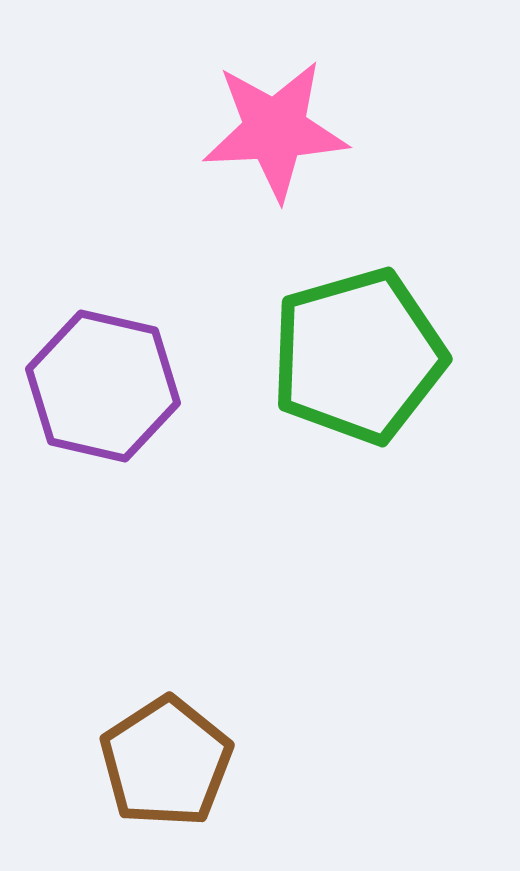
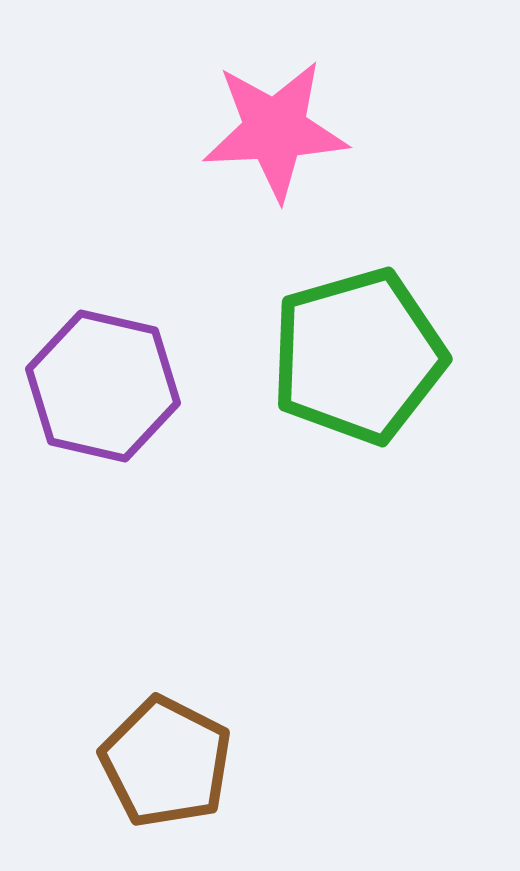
brown pentagon: rotated 12 degrees counterclockwise
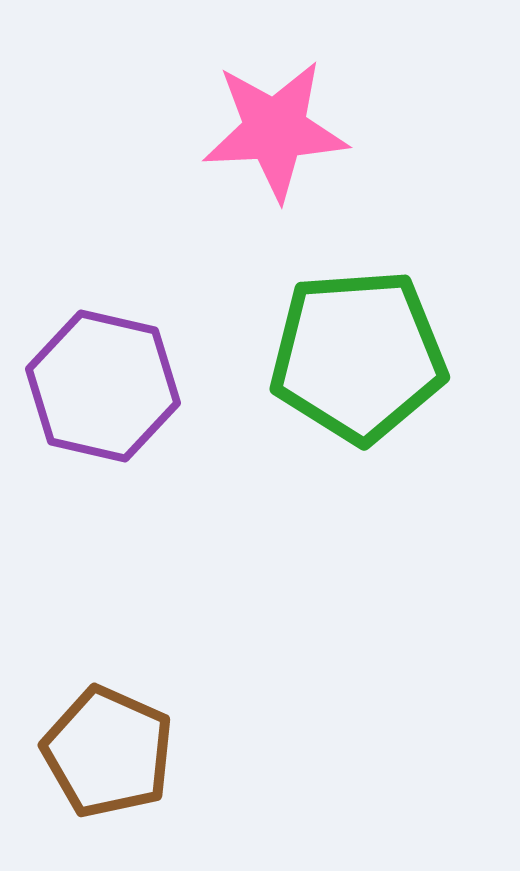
green pentagon: rotated 12 degrees clockwise
brown pentagon: moved 58 px left, 10 px up; rotated 3 degrees counterclockwise
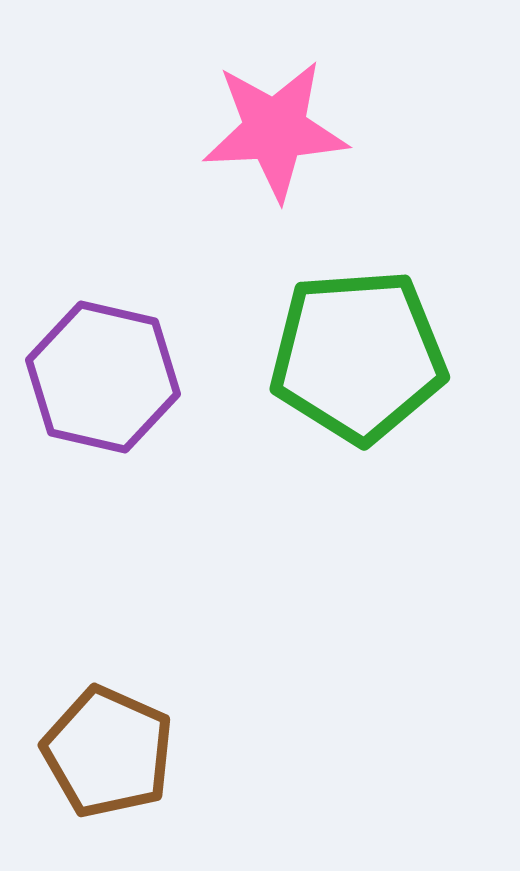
purple hexagon: moved 9 px up
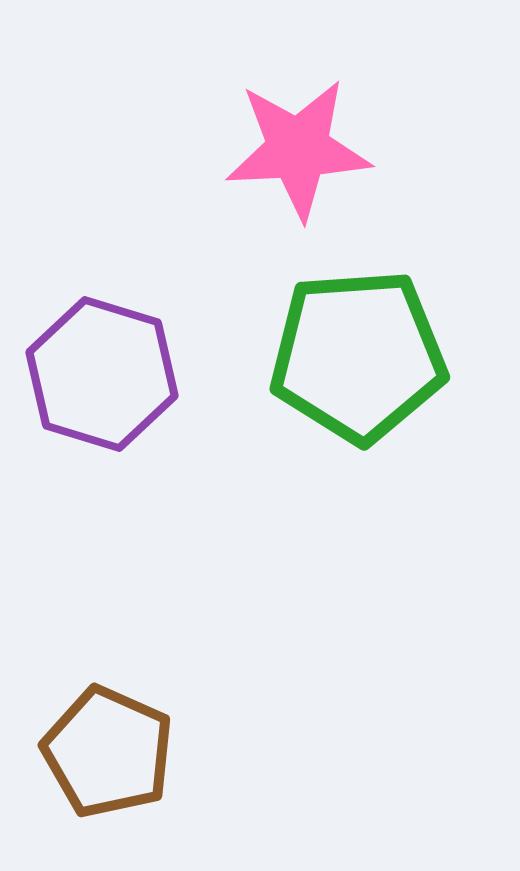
pink star: moved 23 px right, 19 px down
purple hexagon: moved 1 px left, 3 px up; rotated 4 degrees clockwise
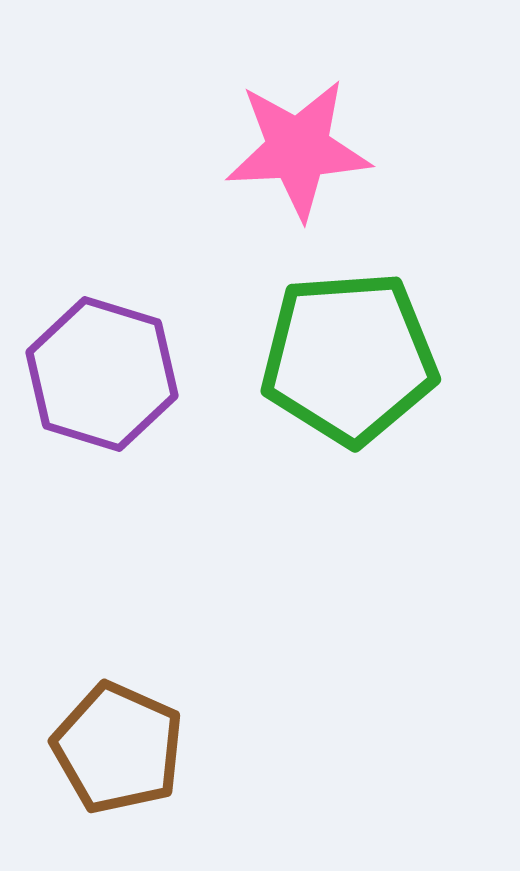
green pentagon: moved 9 px left, 2 px down
brown pentagon: moved 10 px right, 4 px up
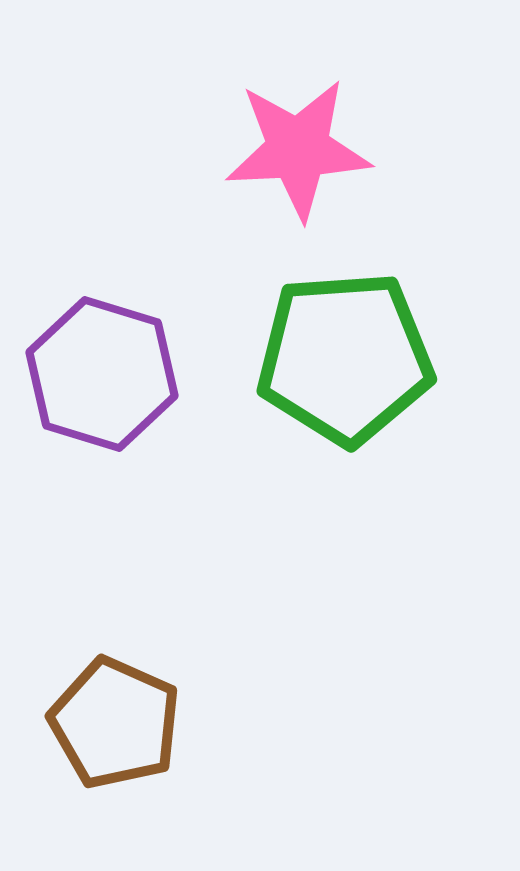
green pentagon: moved 4 px left
brown pentagon: moved 3 px left, 25 px up
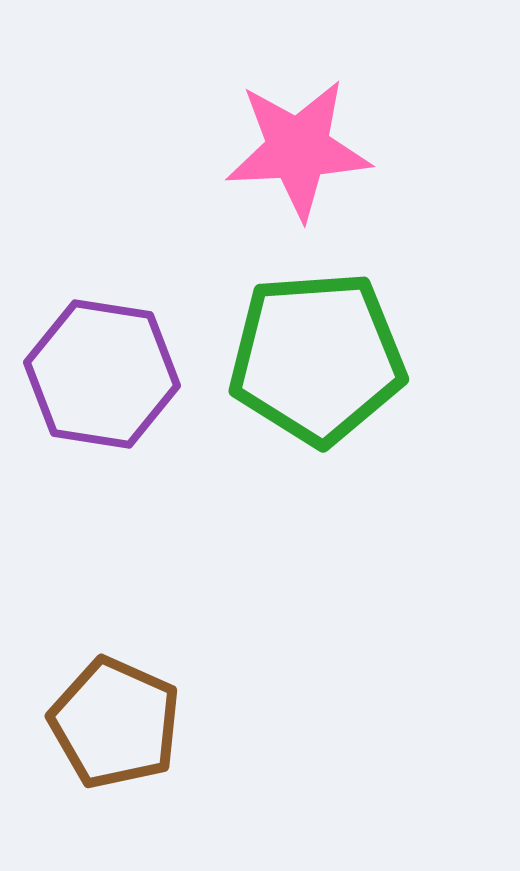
green pentagon: moved 28 px left
purple hexagon: rotated 8 degrees counterclockwise
